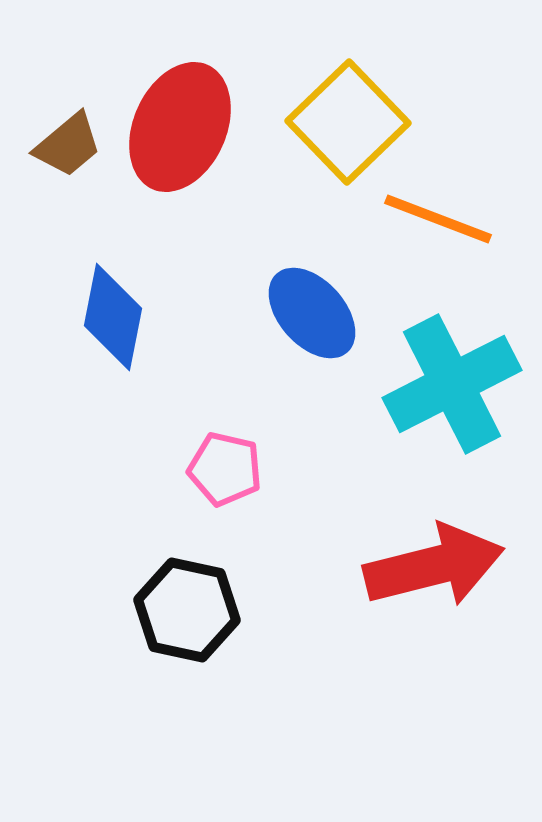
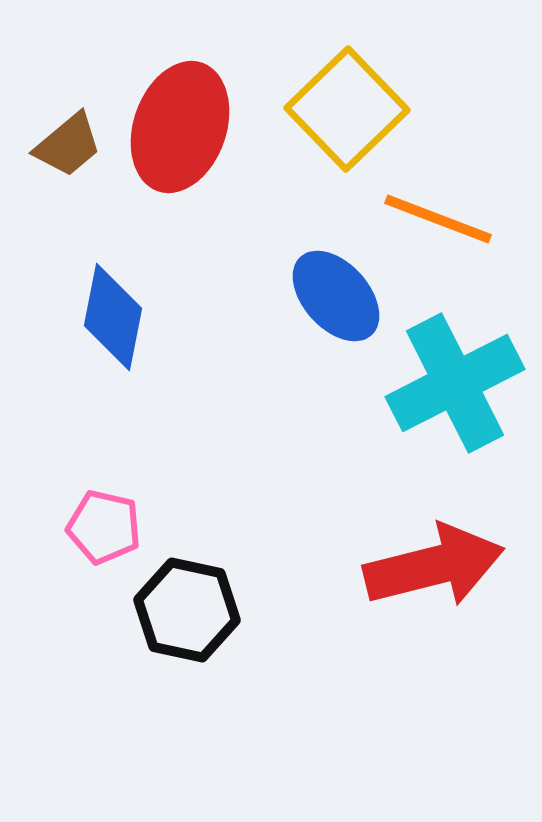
yellow square: moved 1 px left, 13 px up
red ellipse: rotated 5 degrees counterclockwise
blue ellipse: moved 24 px right, 17 px up
cyan cross: moved 3 px right, 1 px up
pink pentagon: moved 121 px left, 58 px down
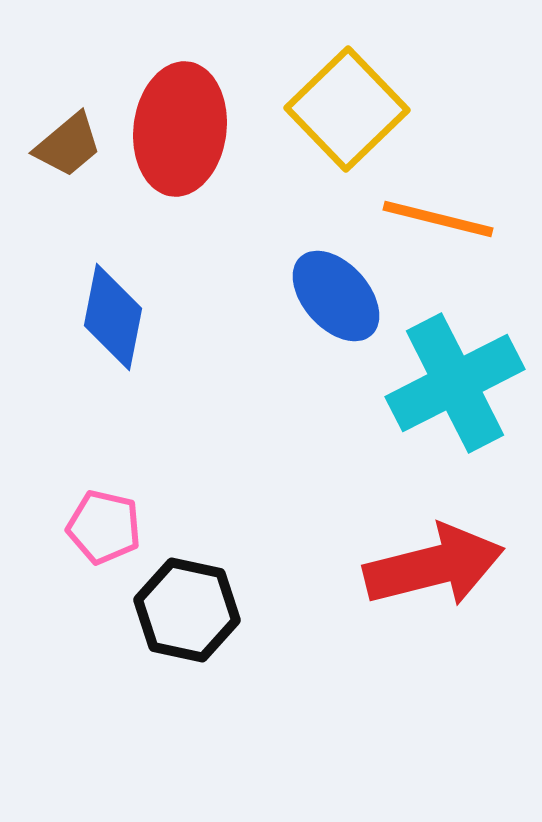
red ellipse: moved 2 px down; rotated 12 degrees counterclockwise
orange line: rotated 7 degrees counterclockwise
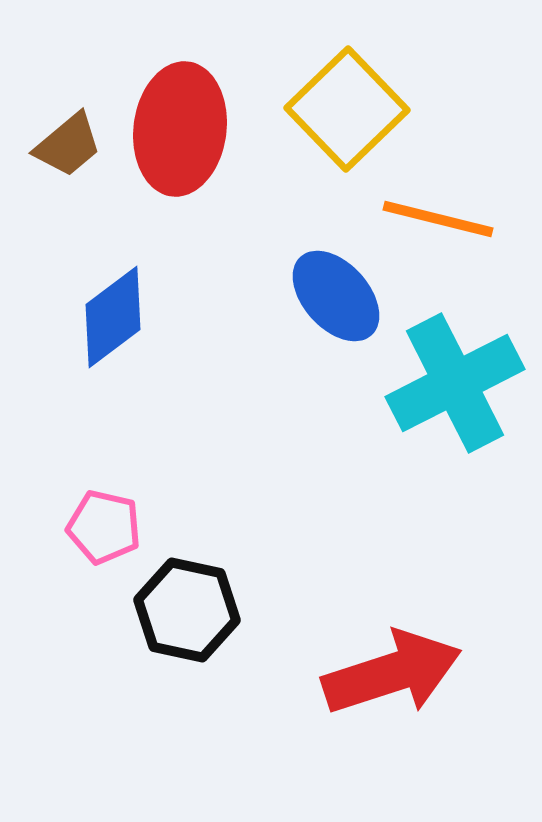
blue diamond: rotated 42 degrees clockwise
red arrow: moved 42 px left, 107 px down; rotated 4 degrees counterclockwise
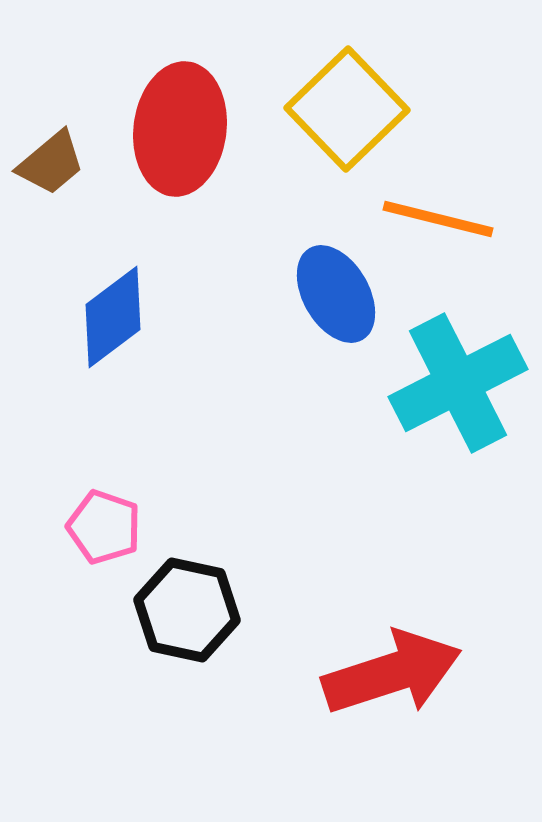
brown trapezoid: moved 17 px left, 18 px down
blue ellipse: moved 2 px up; rotated 12 degrees clockwise
cyan cross: moved 3 px right
pink pentagon: rotated 6 degrees clockwise
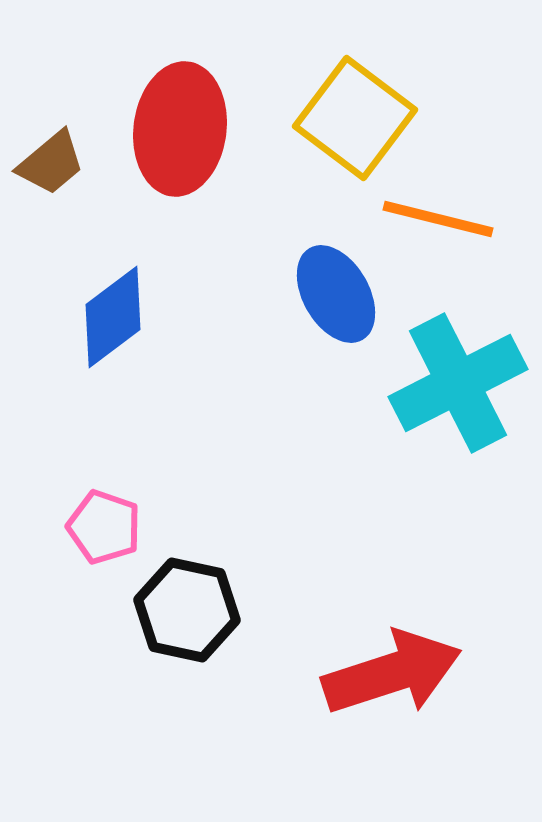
yellow square: moved 8 px right, 9 px down; rotated 9 degrees counterclockwise
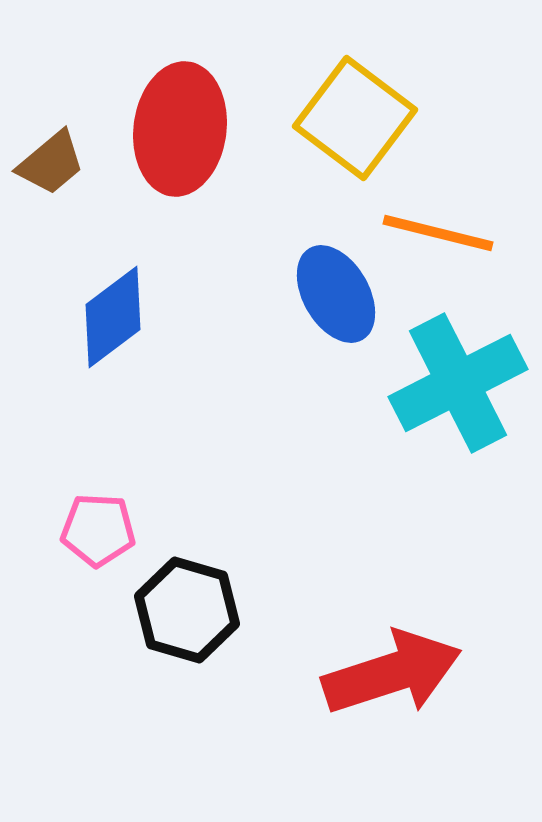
orange line: moved 14 px down
pink pentagon: moved 6 px left, 3 px down; rotated 16 degrees counterclockwise
black hexagon: rotated 4 degrees clockwise
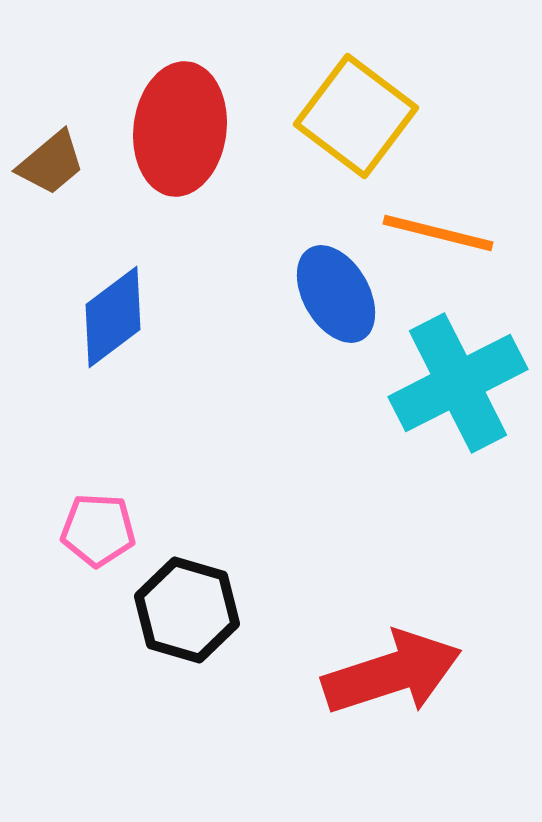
yellow square: moved 1 px right, 2 px up
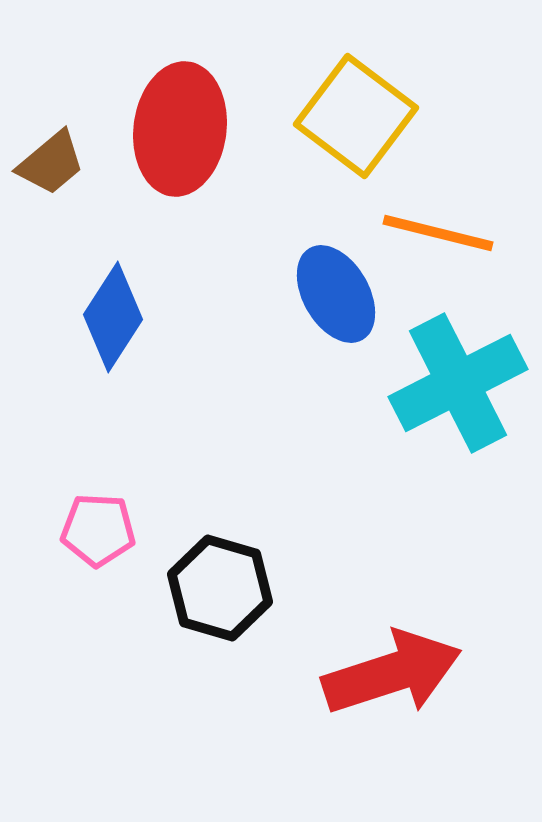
blue diamond: rotated 20 degrees counterclockwise
black hexagon: moved 33 px right, 22 px up
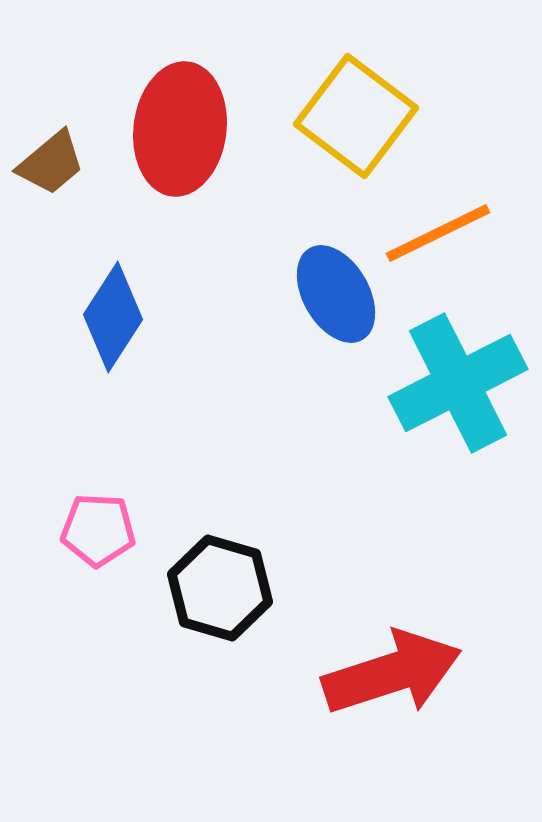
orange line: rotated 40 degrees counterclockwise
